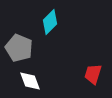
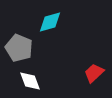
cyan diamond: rotated 30 degrees clockwise
red trapezoid: moved 1 px right, 1 px up; rotated 30 degrees clockwise
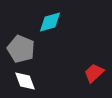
gray pentagon: moved 2 px right, 1 px down
white diamond: moved 5 px left
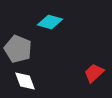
cyan diamond: rotated 30 degrees clockwise
gray pentagon: moved 3 px left
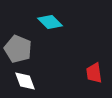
cyan diamond: rotated 30 degrees clockwise
red trapezoid: rotated 55 degrees counterclockwise
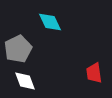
cyan diamond: rotated 20 degrees clockwise
gray pentagon: rotated 24 degrees clockwise
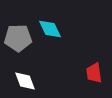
cyan diamond: moved 7 px down
gray pentagon: moved 11 px up; rotated 24 degrees clockwise
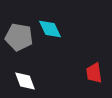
gray pentagon: moved 1 px right, 1 px up; rotated 12 degrees clockwise
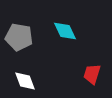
cyan diamond: moved 15 px right, 2 px down
red trapezoid: moved 2 px left, 1 px down; rotated 25 degrees clockwise
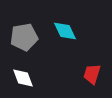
gray pentagon: moved 5 px right; rotated 20 degrees counterclockwise
white diamond: moved 2 px left, 3 px up
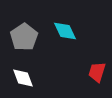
gray pentagon: rotated 24 degrees counterclockwise
red trapezoid: moved 5 px right, 2 px up
